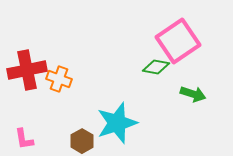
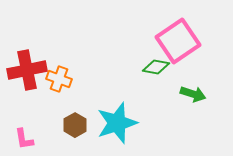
brown hexagon: moved 7 px left, 16 px up
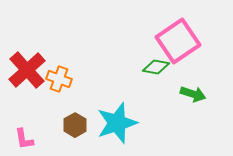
red cross: rotated 30 degrees counterclockwise
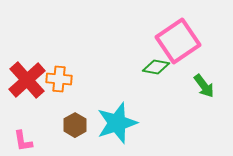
red cross: moved 10 px down
orange cross: rotated 15 degrees counterclockwise
green arrow: moved 11 px right, 8 px up; rotated 35 degrees clockwise
pink L-shape: moved 1 px left, 2 px down
